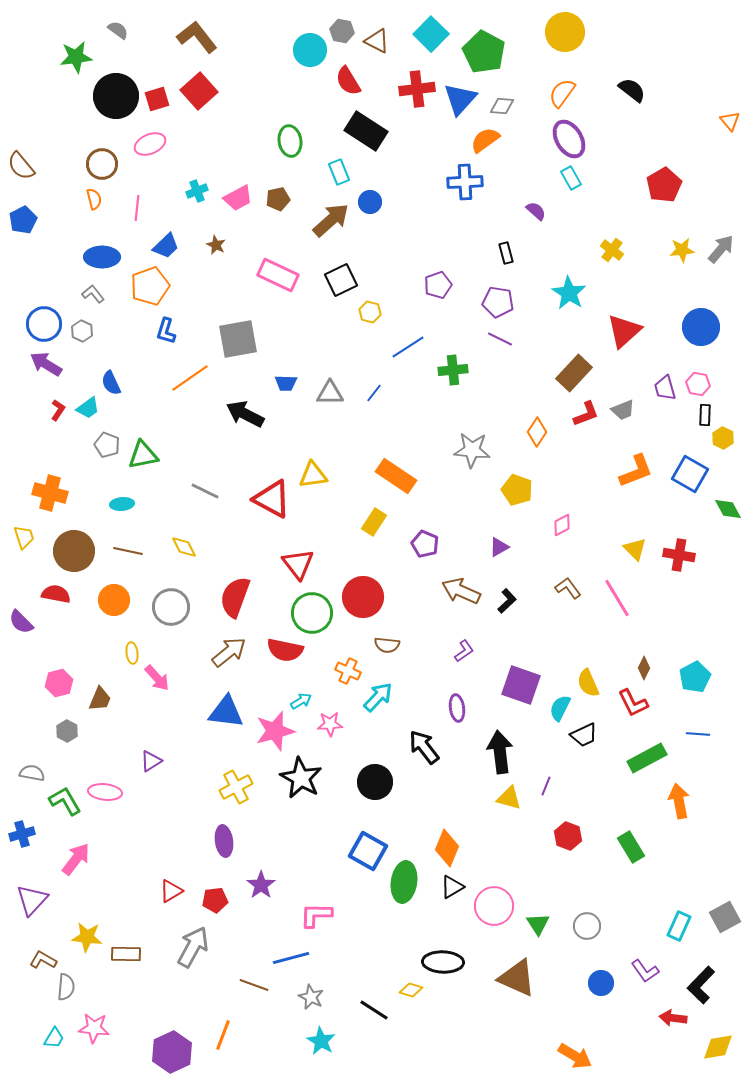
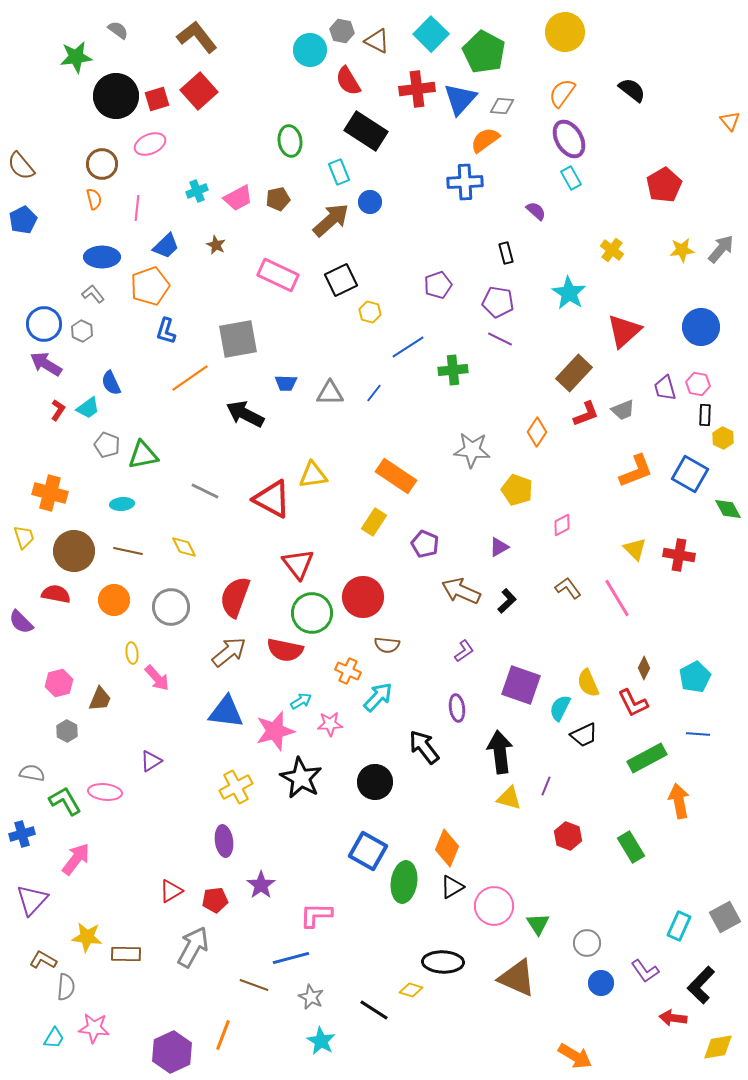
gray circle at (587, 926): moved 17 px down
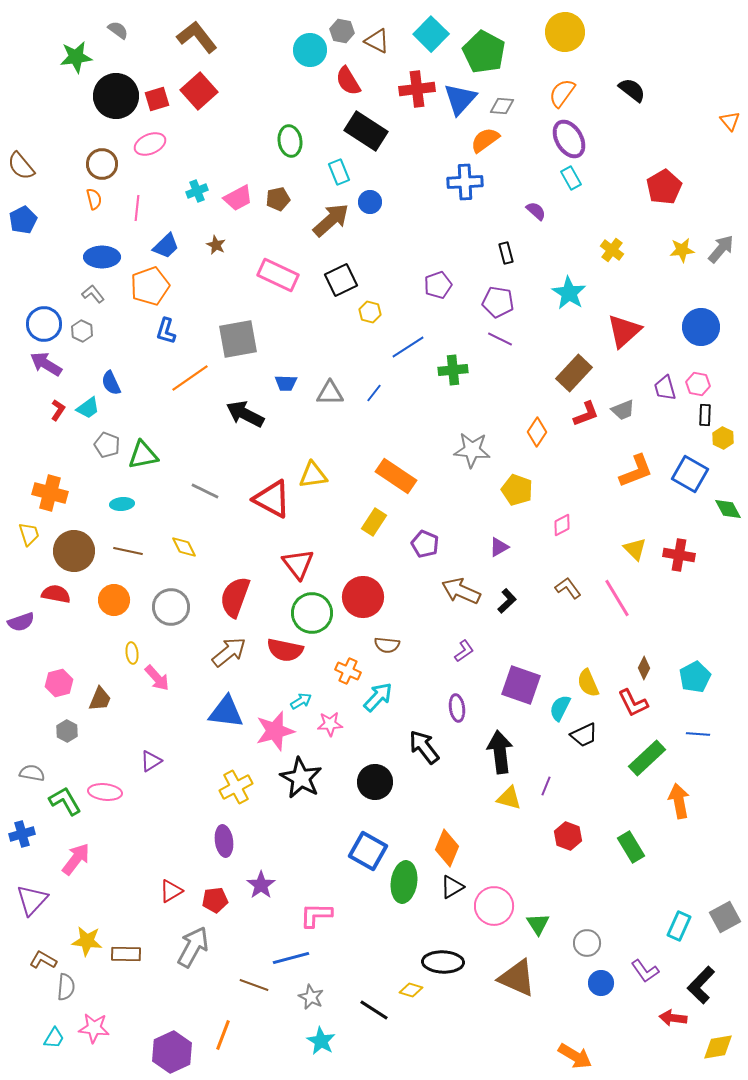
red pentagon at (664, 185): moved 2 px down
yellow trapezoid at (24, 537): moved 5 px right, 3 px up
purple semicircle at (21, 622): rotated 64 degrees counterclockwise
green rectangle at (647, 758): rotated 15 degrees counterclockwise
yellow star at (87, 937): moved 4 px down
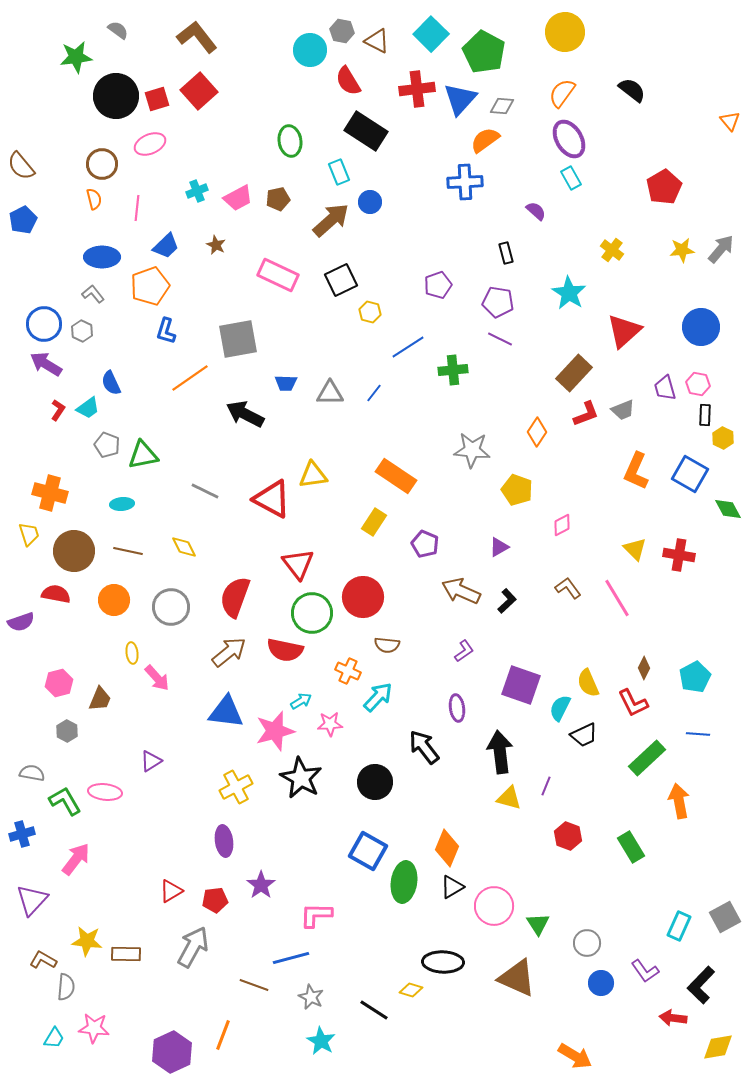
orange L-shape at (636, 471): rotated 135 degrees clockwise
